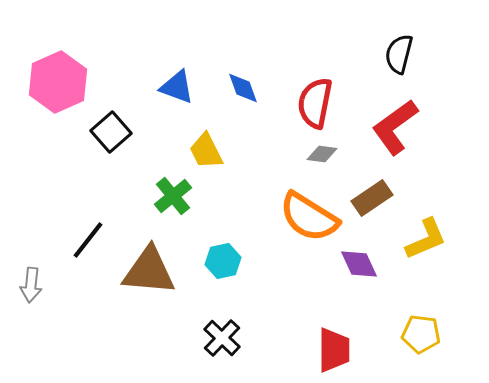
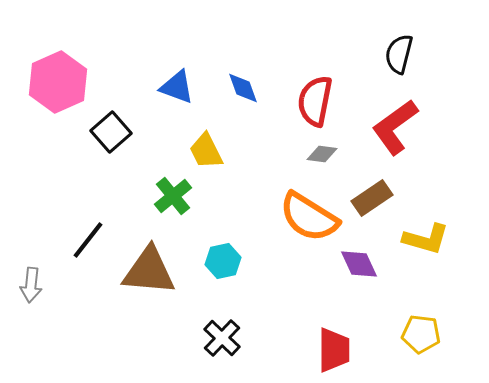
red semicircle: moved 2 px up
yellow L-shape: rotated 39 degrees clockwise
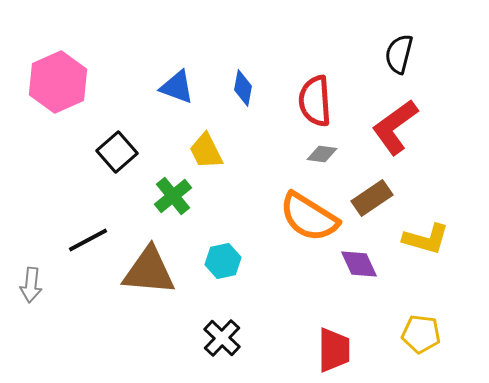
blue diamond: rotated 30 degrees clockwise
red semicircle: rotated 15 degrees counterclockwise
black square: moved 6 px right, 20 px down
black line: rotated 24 degrees clockwise
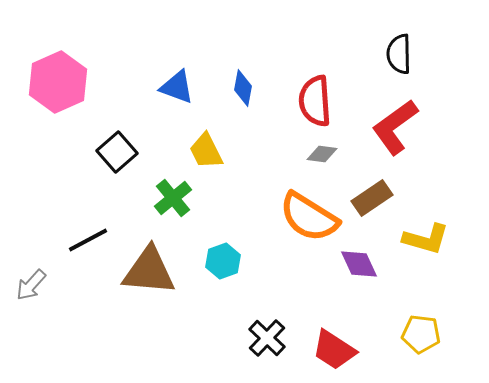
black semicircle: rotated 15 degrees counterclockwise
green cross: moved 2 px down
cyan hexagon: rotated 8 degrees counterclockwise
gray arrow: rotated 36 degrees clockwise
black cross: moved 45 px right
red trapezoid: rotated 123 degrees clockwise
